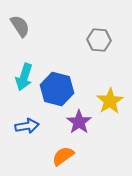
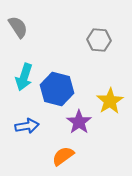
gray semicircle: moved 2 px left, 1 px down
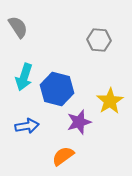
purple star: rotated 20 degrees clockwise
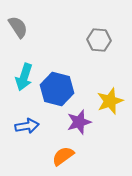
yellow star: rotated 12 degrees clockwise
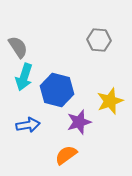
gray semicircle: moved 20 px down
blue hexagon: moved 1 px down
blue arrow: moved 1 px right, 1 px up
orange semicircle: moved 3 px right, 1 px up
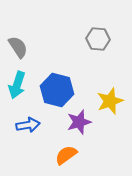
gray hexagon: moved 1 px left, 1 px up
cyan arrow: moved 7 px left, 8 px down
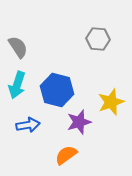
yellow star: moved 1 px right, 1 px down
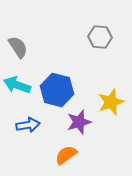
gray hexagon: moved 2 px right, 2 px up
cyan arrow: rotated 92 degrees clockwise
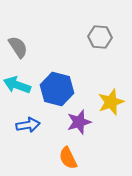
blue hexagon: moved 1 px up
orange semicircle: moved 2 px right, 3 px down; rotated 80 degrees counterclockwise
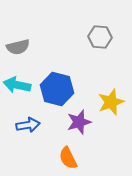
gray semicircle: rotated 110 degrees clockwise
cyan arrow: rotated 8 degrees counterclockwise
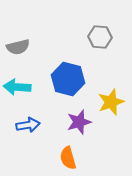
cyan arrow: moved 2 px down; rotated 8 degrees counterclockwise
blue hexagon: moved 11 px right, 10 px up
orange semicircle: rotated 10 degrees clockwise
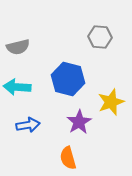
purple star: rotated 15 degrees counterclockwise
